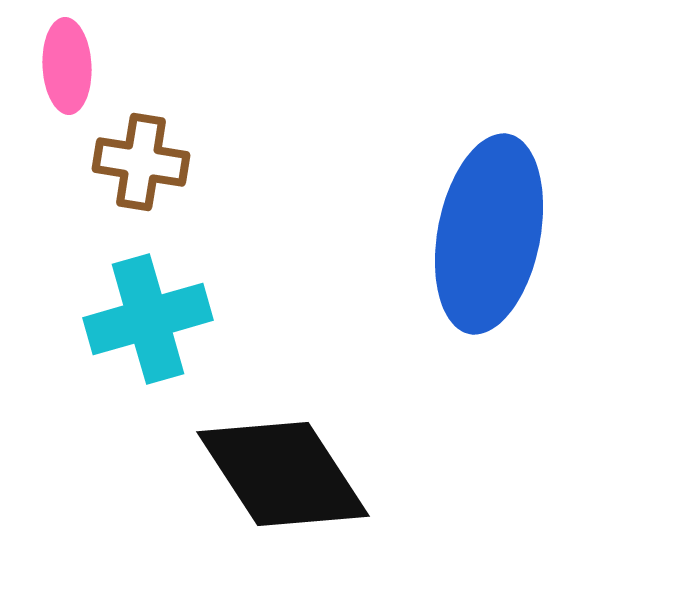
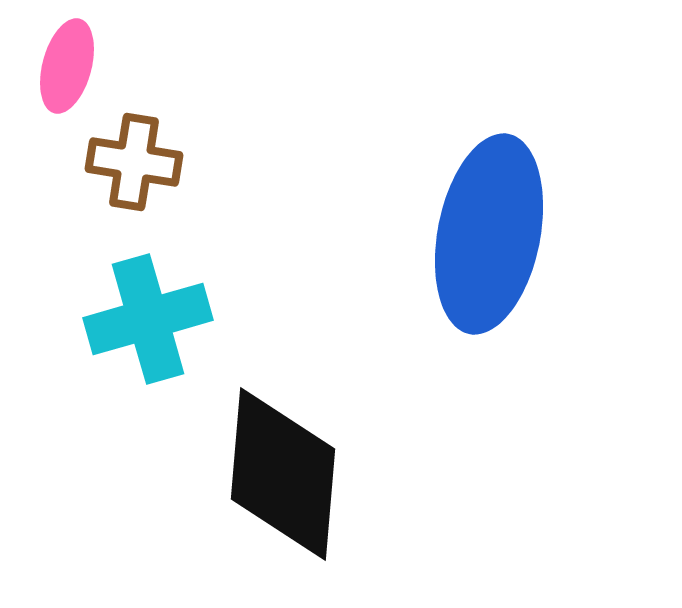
pink ellipse: rotated 18 degrees clockwise
brown cross: moved 7 px left
black diamond: rotated 38 degrees clockwise
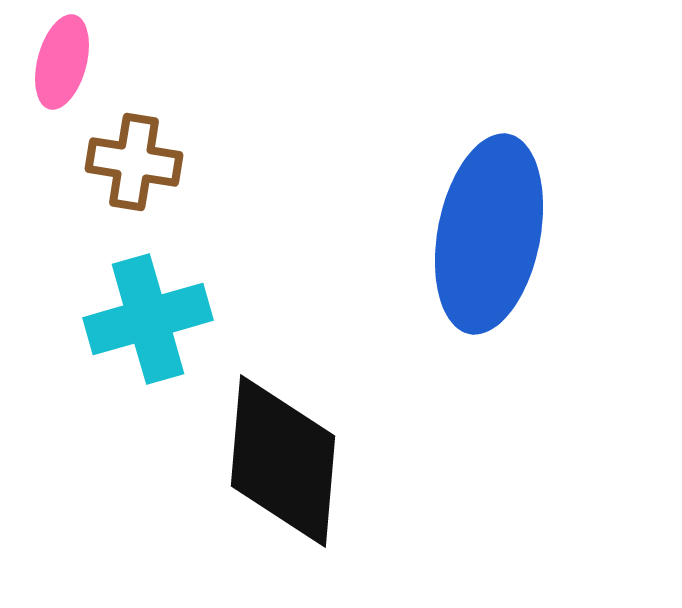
pink ellipse: moved 5 px left, 4 px up
black diamond: moved 13 px up
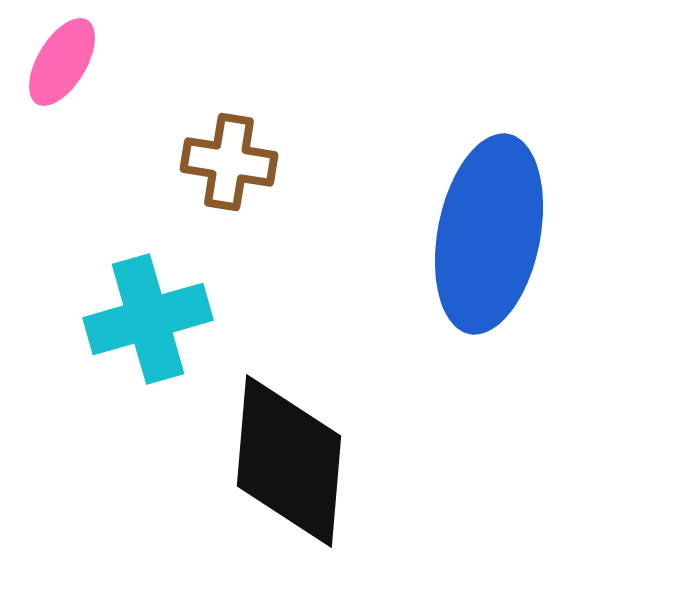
pink ellipse: rotated 16 degrees clockwise
brown cross: moved 95 px right
black diamond: moved 6 px right
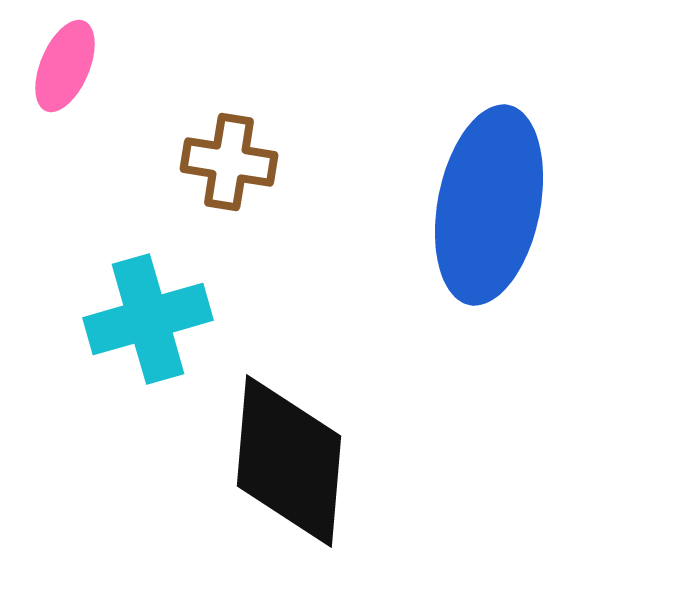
pink ellipse: moved 3 px right, 4 px down; rotated 8 degrees counterclockwise
blue ellipse: moved 29 px up
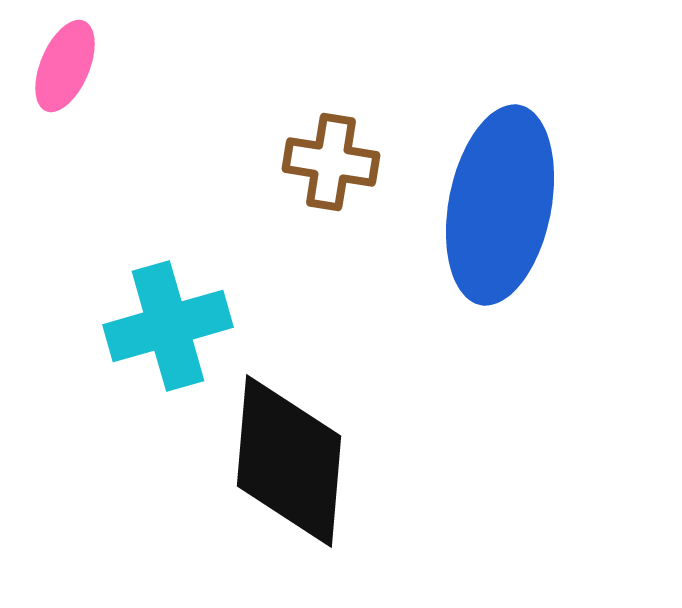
brown cross: moved 102 px right
blue ellipse: moved 11 px right
cyan cross: moved 20 px right, 7 px down
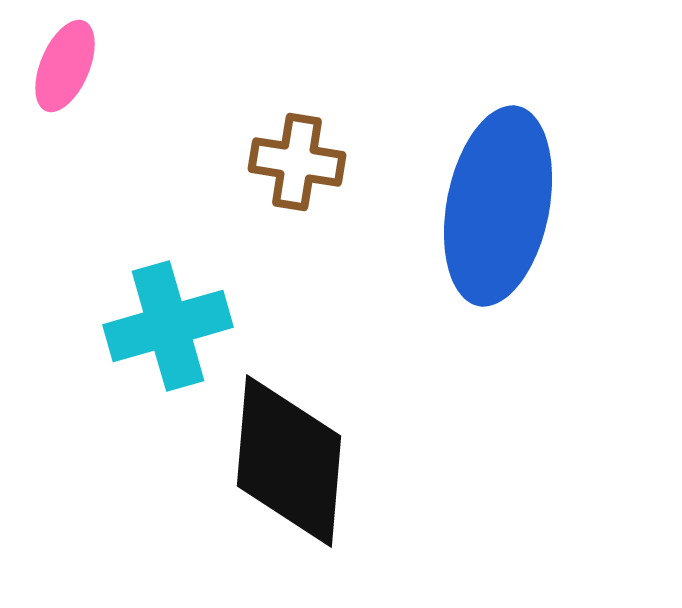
brown cross: moved 34 px left
blue ellipse: moved 2 px left, 1 px down
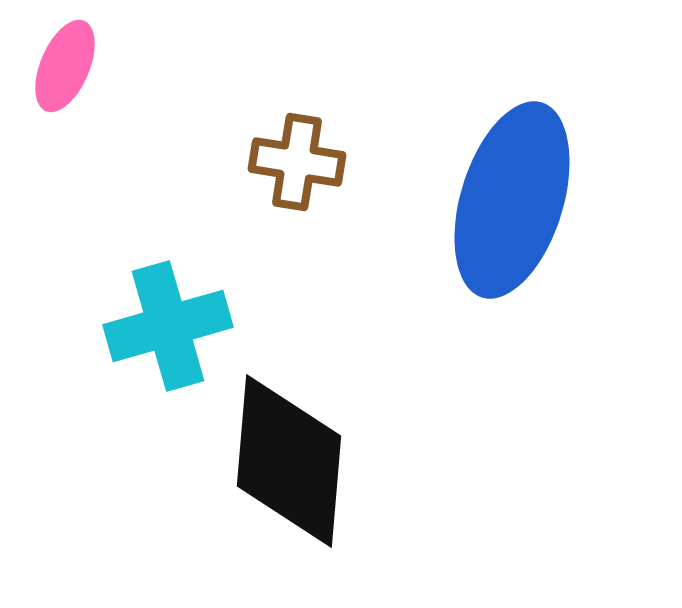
blue ellipse: moved 14 px right, 6 px up; rotated 6 degrees clockwise
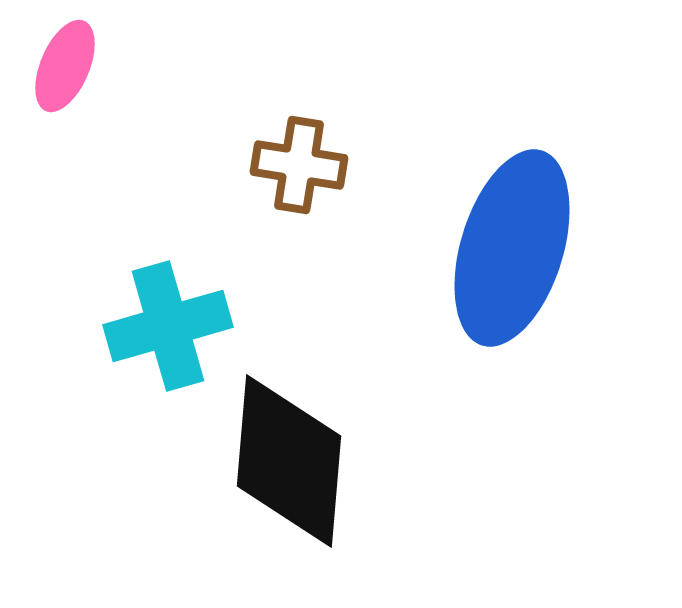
brown cross: moved 2 px right, 3 px down
blue ellipse: moved 48 px down
